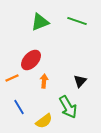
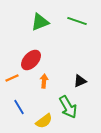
black triangle: rotated 24 degrees clockwise
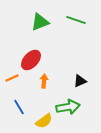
green line: moved 1 px left, 1 px up
green arrow: rotated 70 degrees counterclockwise
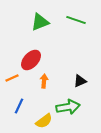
blue line: moved 1 px up; rotated 56 degrees clockwise
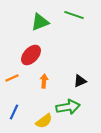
green line: moved 2 px left, 5 px up
red ellipse: moved 5 px up
blue line: moved 5 px left, 6 px down
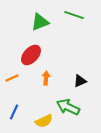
orange arrow: moved 2 px right, 3 px up
green arrow: rotated 145 degrees counterclockwise
yellow semicircle: rotated 12 degrees clockwise
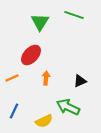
green triangle: rotated 36 degrees counterclockwise
blue line: moved 1 px up
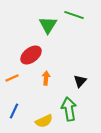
green triangle: moved 8 px right, 3 px down
red ellipse: rotated 10 degrees clockwise
black triangle: rotated 24 degrees counterclockwise
green arrow: moved 1 px right, 2 px down; rotated 55 degrees clockwise
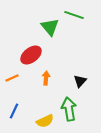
green triangle: moved 2 px right, 2 px down; rotated 12 degrees counterclockwise
yellow semicircle: moved 1 px right
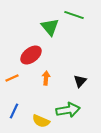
green arrow: moved 1 px left, 1 px down; rotated 90 degrees clockwise
yellow semicircle: moved 4 px left; rotated 48 degrees clockwise
